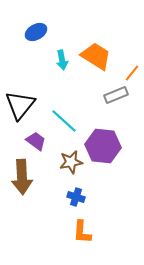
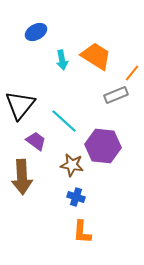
brown star: moved 1 px right, 3 px down; rotated 20 degrees clockwise
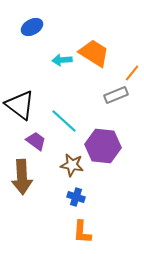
blue ellipse: moved 4 px left, 5 px up
orange trapezoid: moved 2 px left, 3 px up
cyan arrow: rotated 96 degrees clockwise
black triangle: rotated 32 degrees counterclockwise
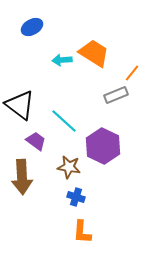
purple hexagon: rotated 20 degrees clockwise
brown star: moved 3 px left, 2 px down
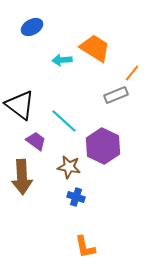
orange trapezoid: moved 1 px right, 5 px up
orange L-shape: moved 3 px right, 15 px down; rotated 15 degrees counterclockwise
